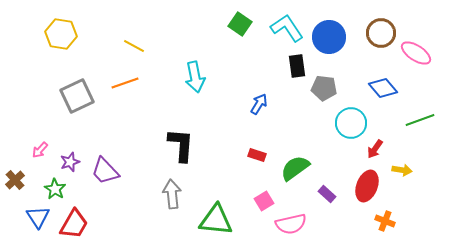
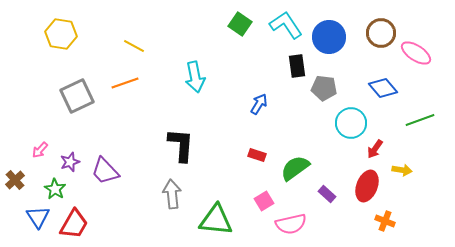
cyan L-shape: moved 1 px left, 3 px up
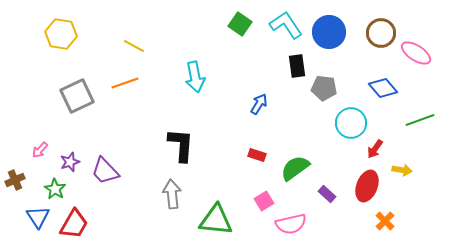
blue circle: moved 5 px up
brown cross: rotated 18 degrees clockwise
orange cross: rotated 24 degrees clockwise
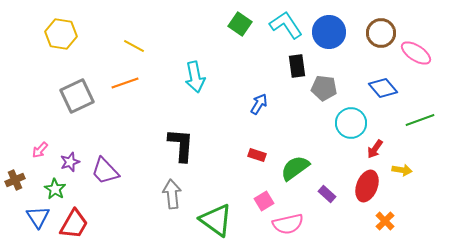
green triangle: rotated 30 degrees clockwise
pink semicircle: moved 3 px left
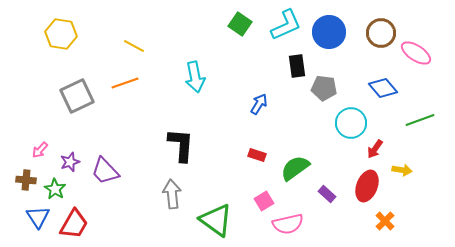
cyan L-shape: rotated 100 degrees clockwise
brown cross: moved 11 px right; rotated 30 degrees clockwise
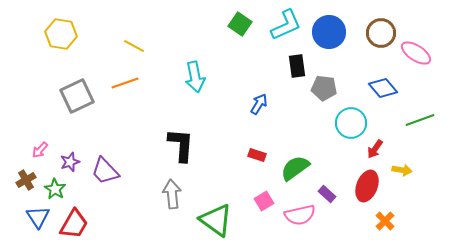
brown cross: rotated 36 degrees counterclockwise
pink semicircle: moved 12 px right, 9 px up
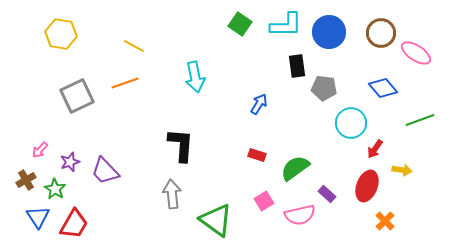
cyan L-shape: rotated 24 degrees clockwise
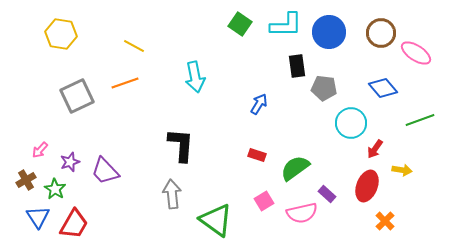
pink semicircle: moved 2 px right, 2 px up
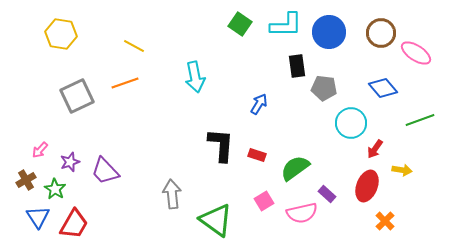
black L-shape: moved 40 px right
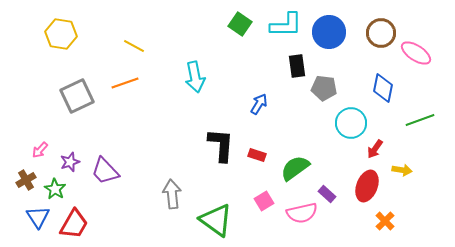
blue diamond: rotated 52 degrees clockwise
